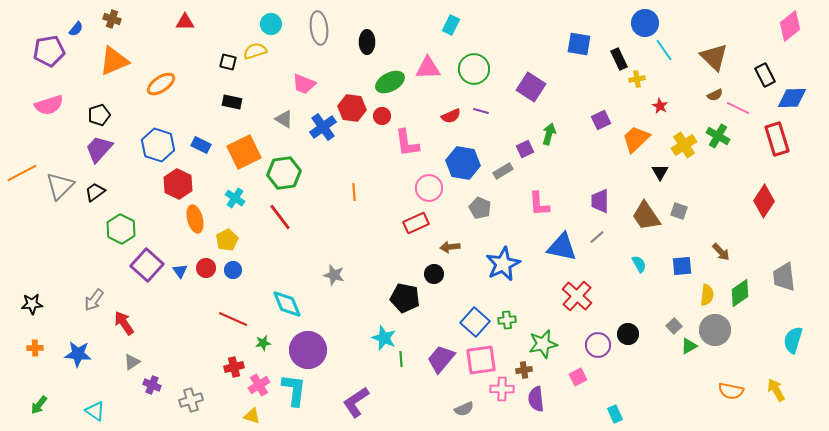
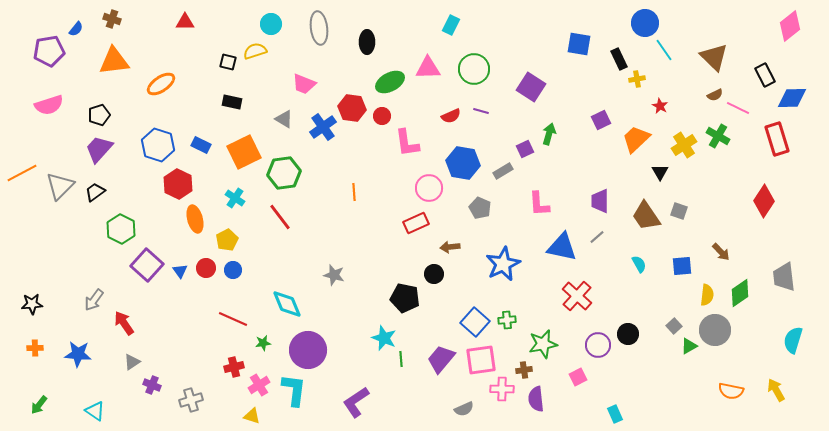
orange triangle at (114, 61): rotated 16 degrees clockwise
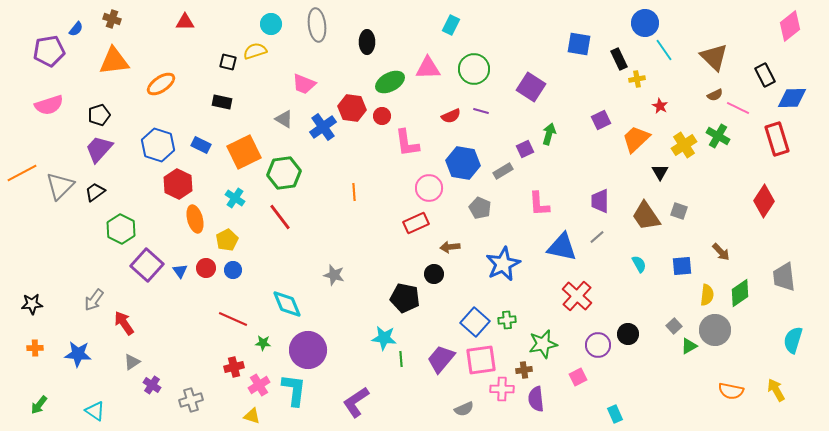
gray ellipse at (319, 28): moved 2 px left, 3 px up
black rectangle at (232, 102): moved 10 px left
cyan star at (384, 338): rotated 15 degrees counterclockwise
green star at (263, 343): rotated 14 degrees clockwise
purple cross at (152, 385): rotated 12 degrees clockwise
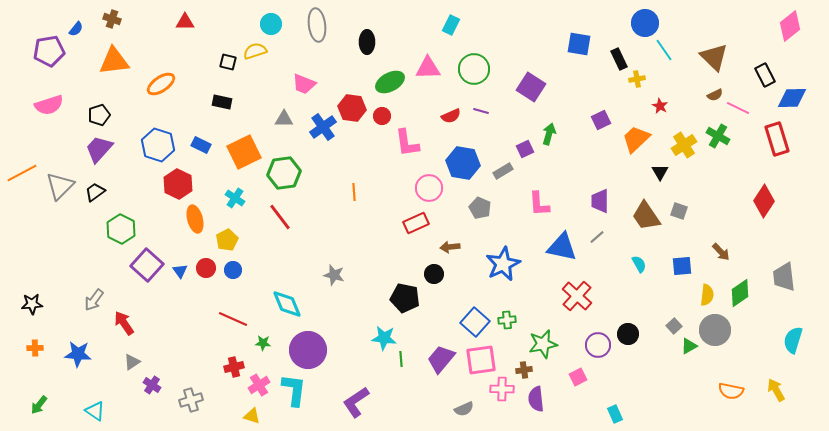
gray triangle at (284, 119): rotated 30 degrees counterclockwise
